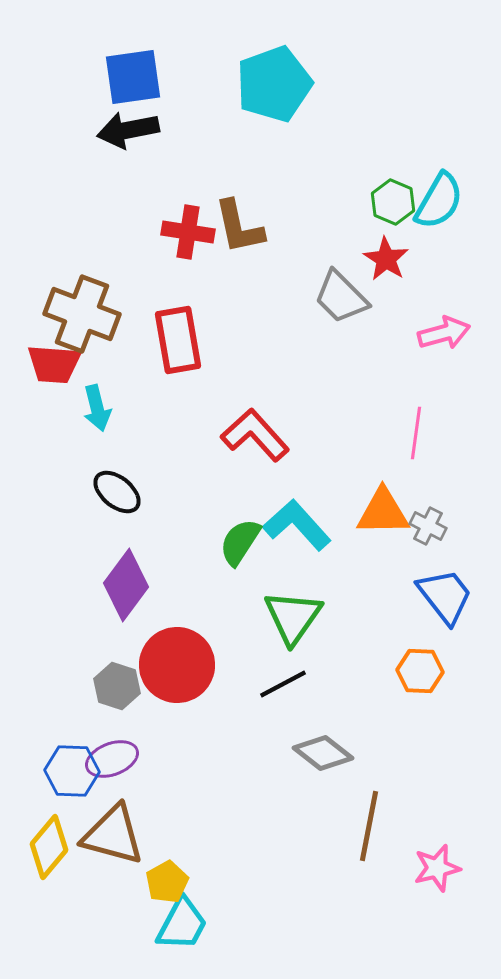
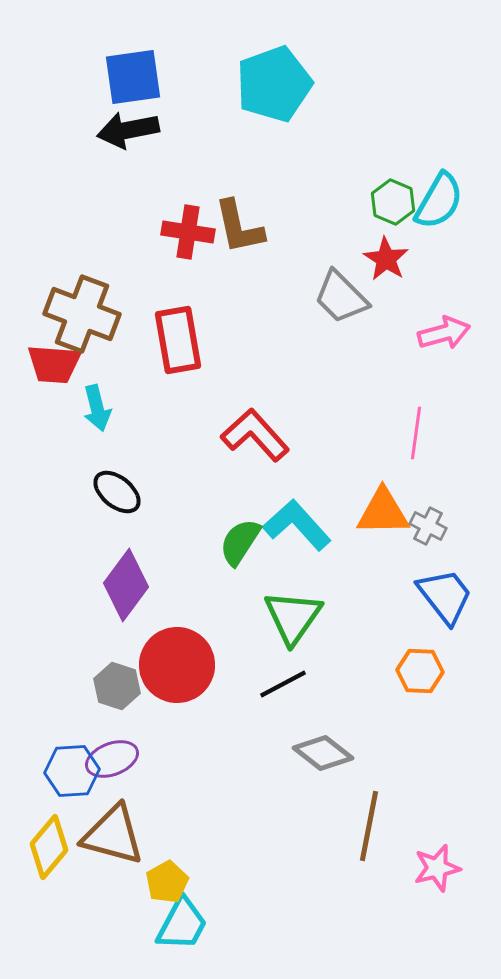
blue hexagon: rotated 6 degrees counterclockwise
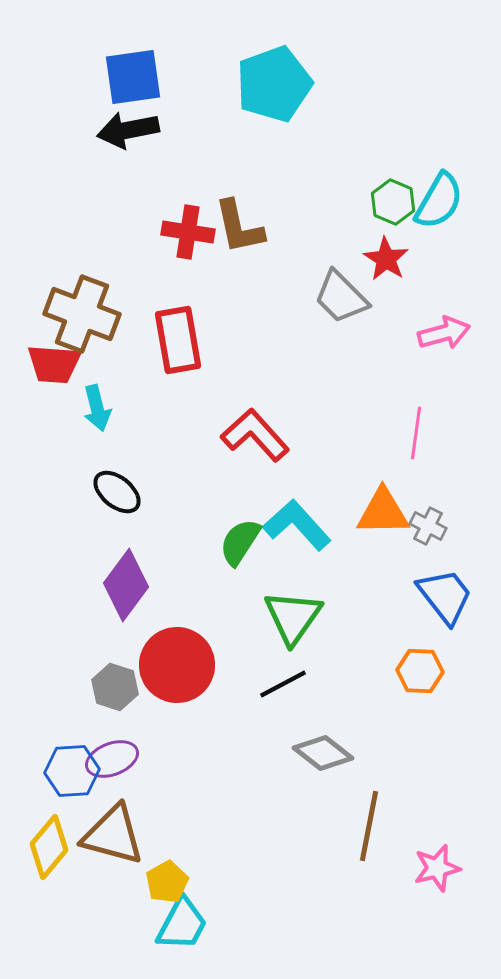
gray hexagon: moved 2 px left, 1 px down
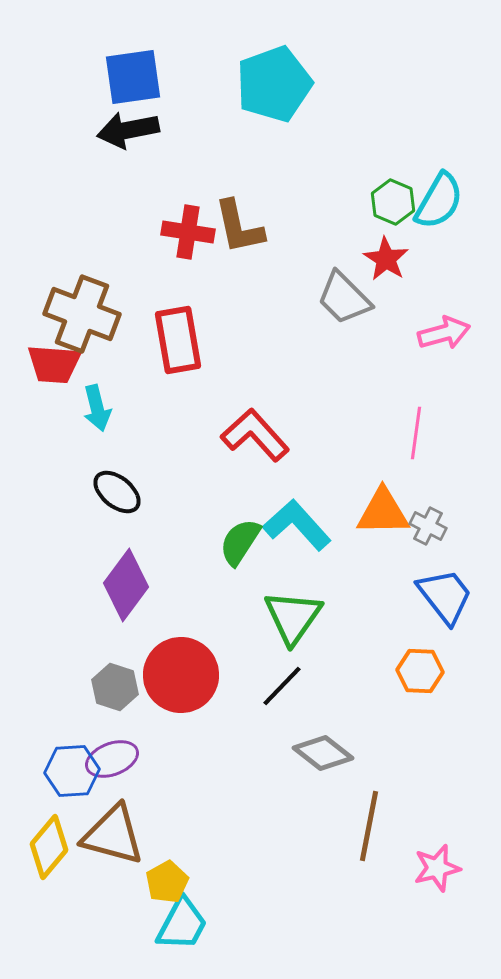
gray trapezoid: moved 3 px right, 1 px down
red circle: moved 4 px right, 10 px down
black line: moved 1 px left, 2 px down; rotated 18 degrees counterclockwise
